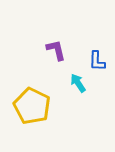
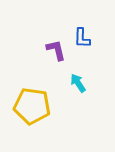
blue L-shape: moved 15 px left, 23 px up
yellow pentagon: rotated 18 degrees counterclockwise
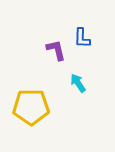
yellow pentagon: moved 1 px left, 1 px down; rotated 9 degrees counterclockwise
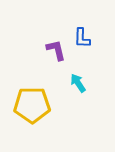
yellow pentagon: moved 1 px right, 2 px up
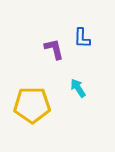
purple L-shape: moved 2 px left, 1 px up
cyan arrow: moved 5 px down
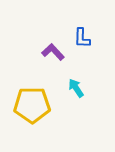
purple L-shape: moved 1 px left, 3 px down; rotated 30 degrees counterclockwise
cyan arrow: moved 2 px left
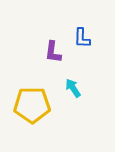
purple L-shape: rotated 130 degrees counterclockwise
cyan arrow: moved 3 px left
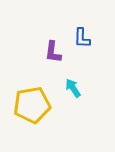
yellow pentagon: rotated 9 degrees counterclockwise
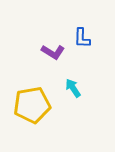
purple L-shape: rotated 65 degrees counterclockwise
